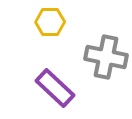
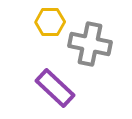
gray cross: moved 16 px left, 13 px up
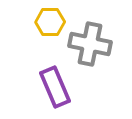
purple rectangle: moved 1 px up; rotated 24 degrees clockwise
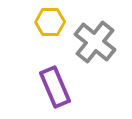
gray cross: moved 5 px right, 2 px up; rotated 27 degrees clockwise
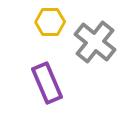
purple rectangle: moved 8 px left, 4 px up
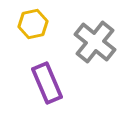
yellow hexagon: moved 17 px left, 2 px down; rotated 12 degrees counterclockwise
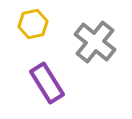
purple rectangle: rotated 9 degrees counterclockwise
